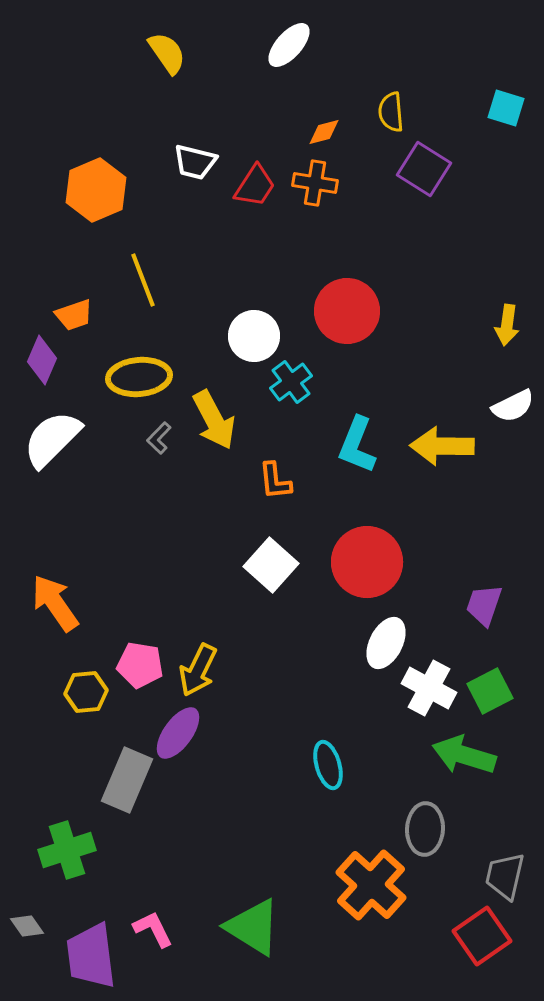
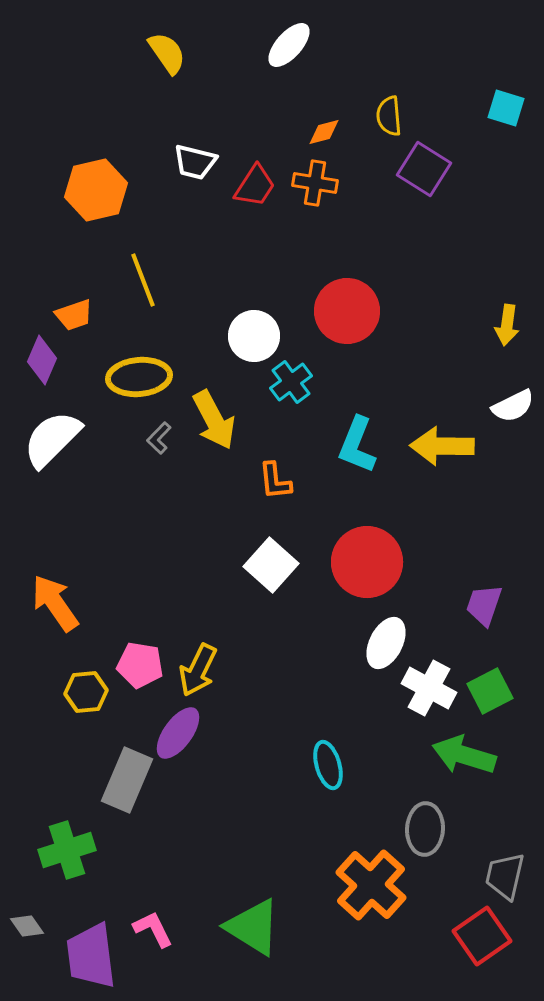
yellow semicircle at (391, 112): moved 2 px left, 4 px down
orange hexagon at (96, 190): rotated 10 degrees clockwise
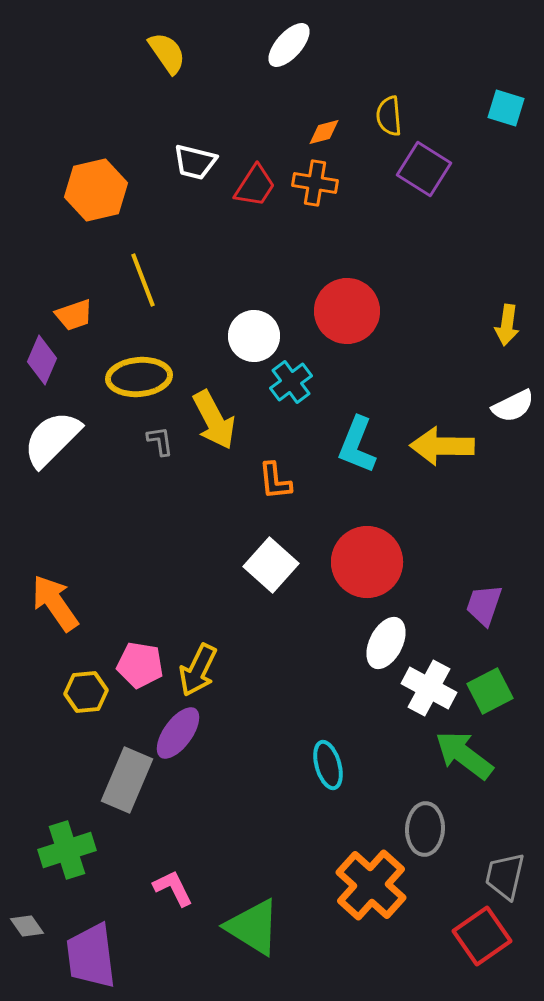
gray L-shape at (159, 438): moved 1 px right, 3 px down; rotated 128 degrees clockwise
green arrow at (464, 755): rotated 20 degrees clockwise
pink L-shape at (153, 929): moved 20 px right, 41 px up
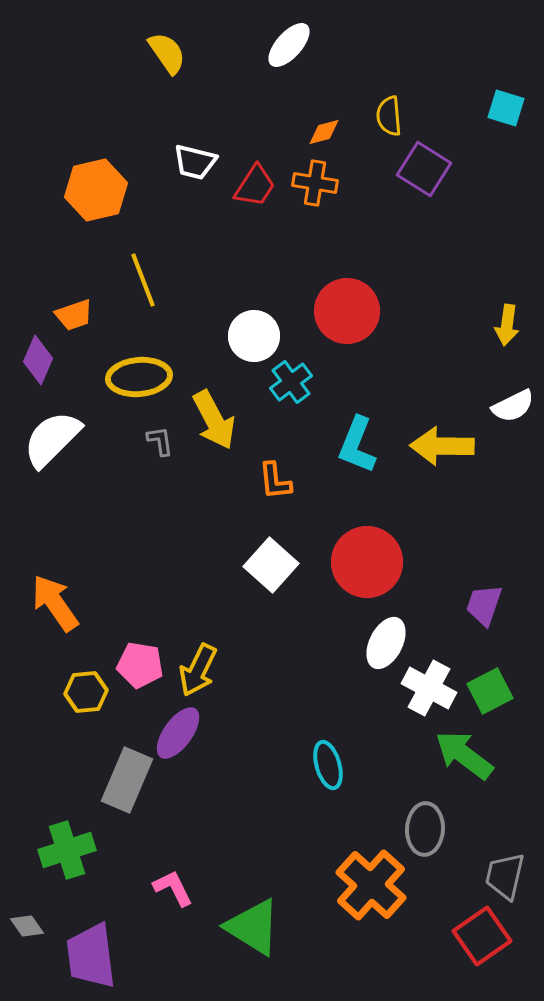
purple diamond at (42, 360): moved 4 px left
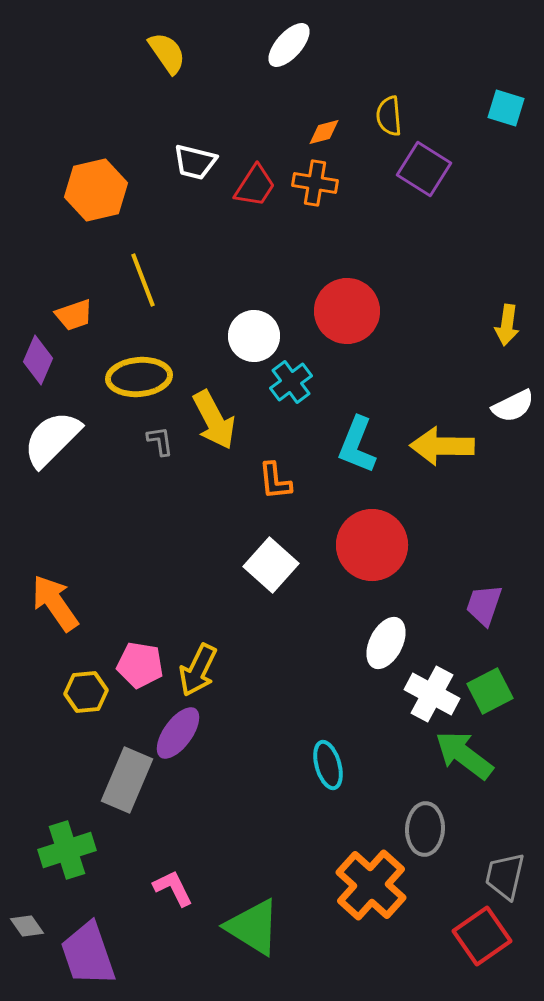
red circle at (367, 562): moved 5 px right, 17 px up
white cross at (429, 688): moved 3 px right, 6 px down
purple trapezoid at (91, 956): moved 3 px left, 2 px up; rotated 12 degrees counterclockwise
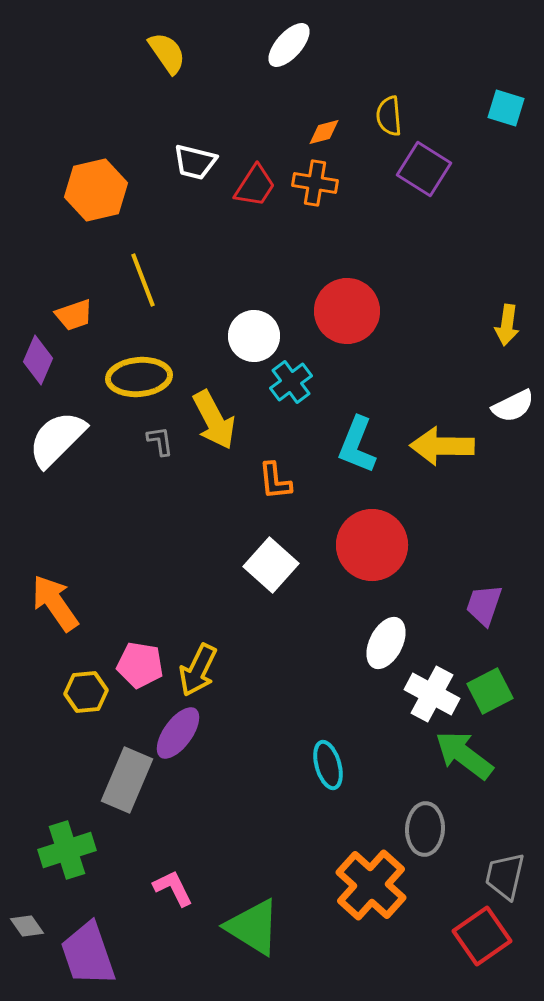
white semicircle at (52, 439): moved 5 px right
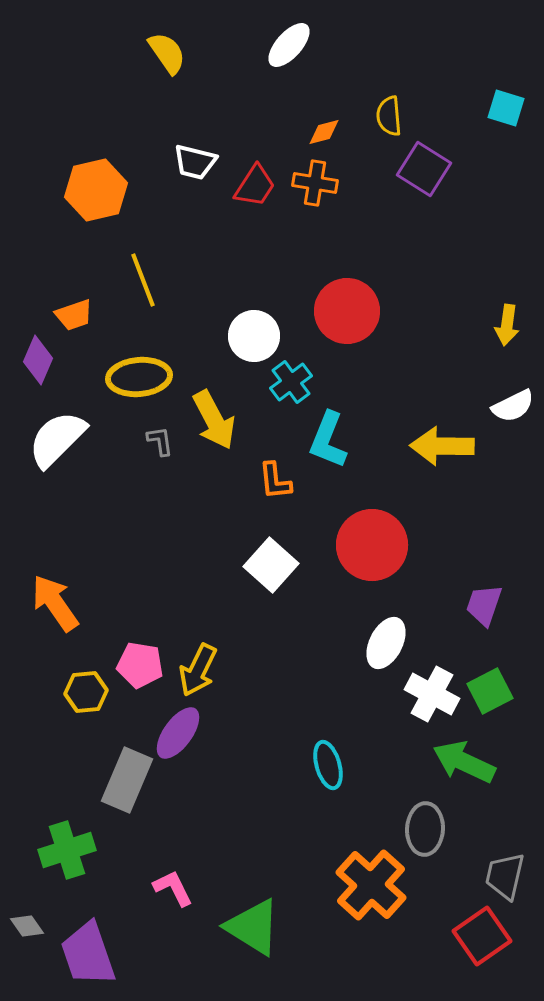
cyan L-shape at (357, 445): moved 29 px left, 5 px up
green arrow at (464, 755): moved 7 px down; rotated 12 degrees counterclockwise
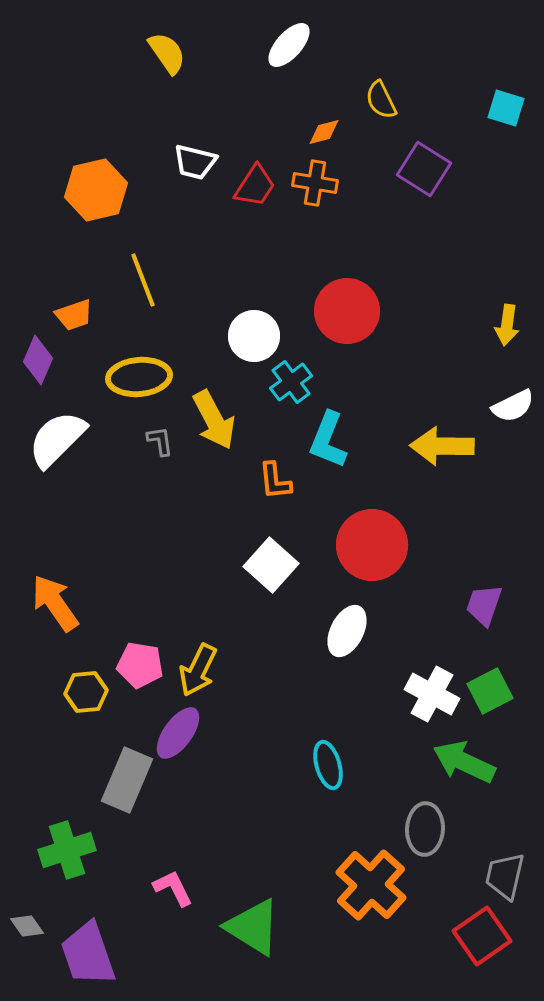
yellow semicircle at (389, 116): moved 8 px left, 16 px up; rotated 21 degrees counterclockwise
white ellipse at (386, 643): moved 39 px left, 12 px up
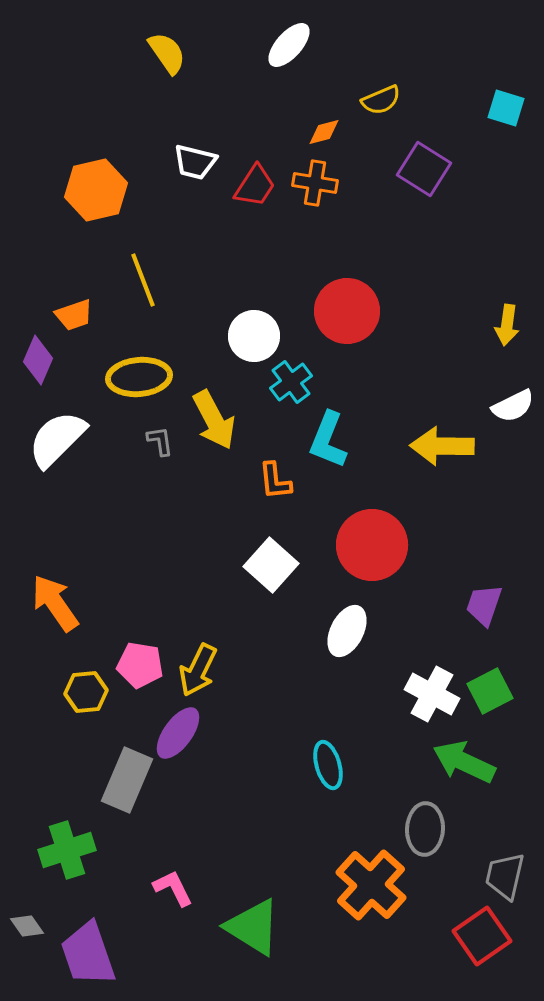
yellow semicircle at (381, 100): rotated 87 degrees counterclockwise
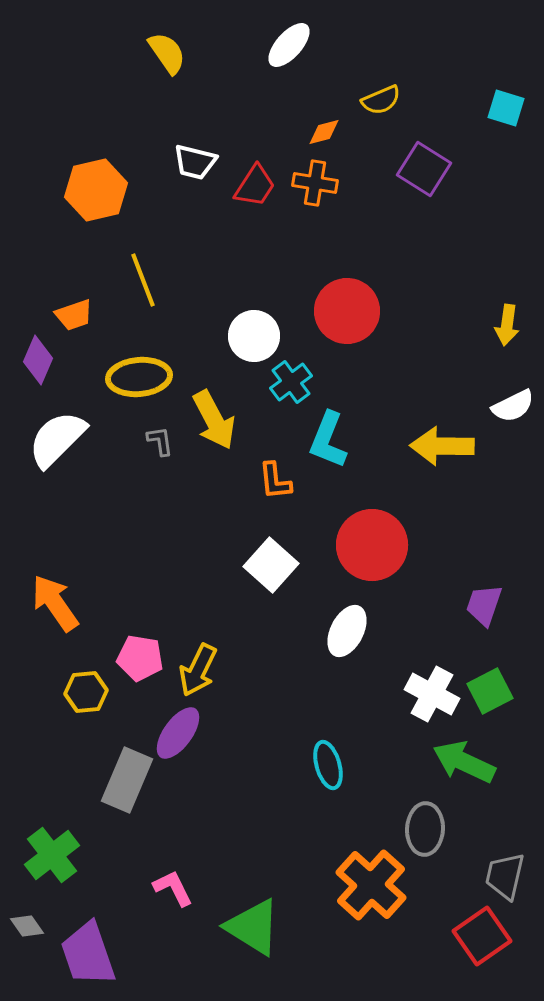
pink pentagon at (140, 665): moved 7 px up
green cross at (67, 850): moved 15 px left, 5 px down; rotated 20 degrees counterclockwise
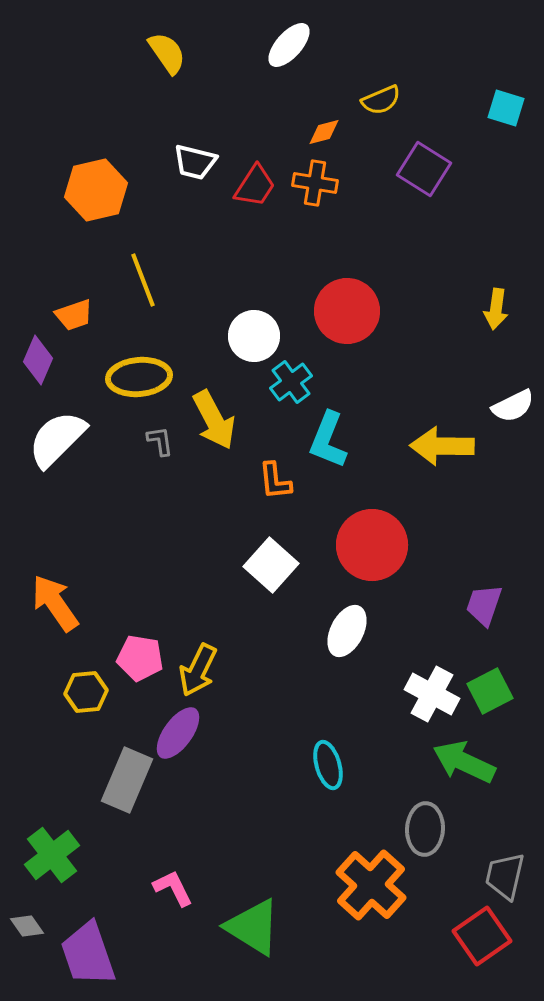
yellow arrow at (507, 325): moved 11 px left, 16 px up
